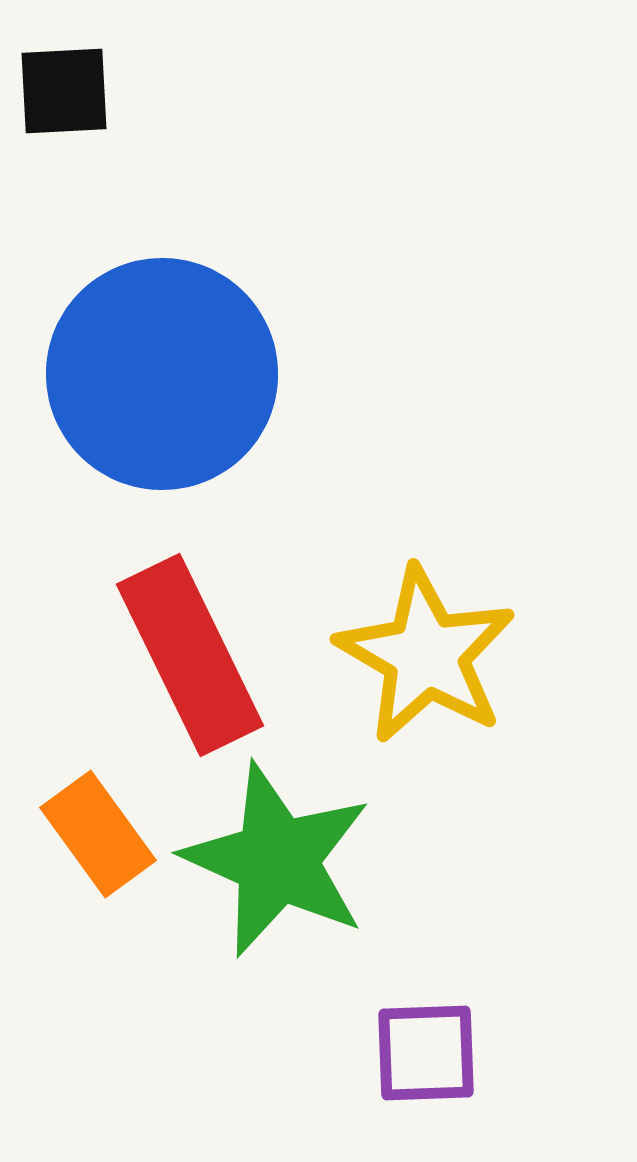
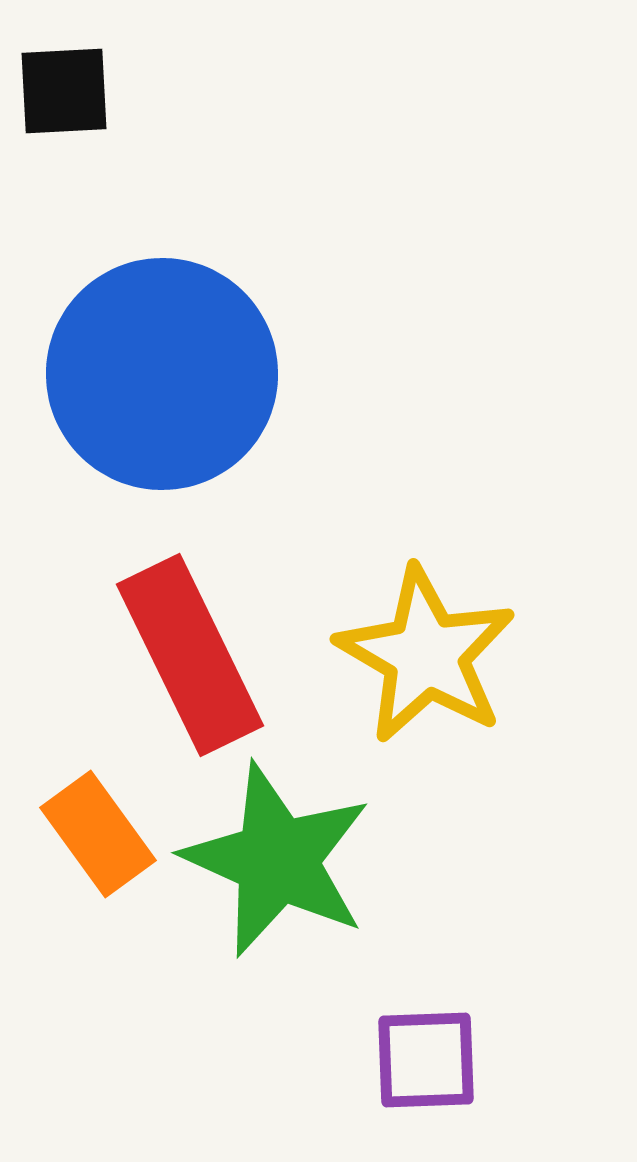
purple square: moved 7 px down
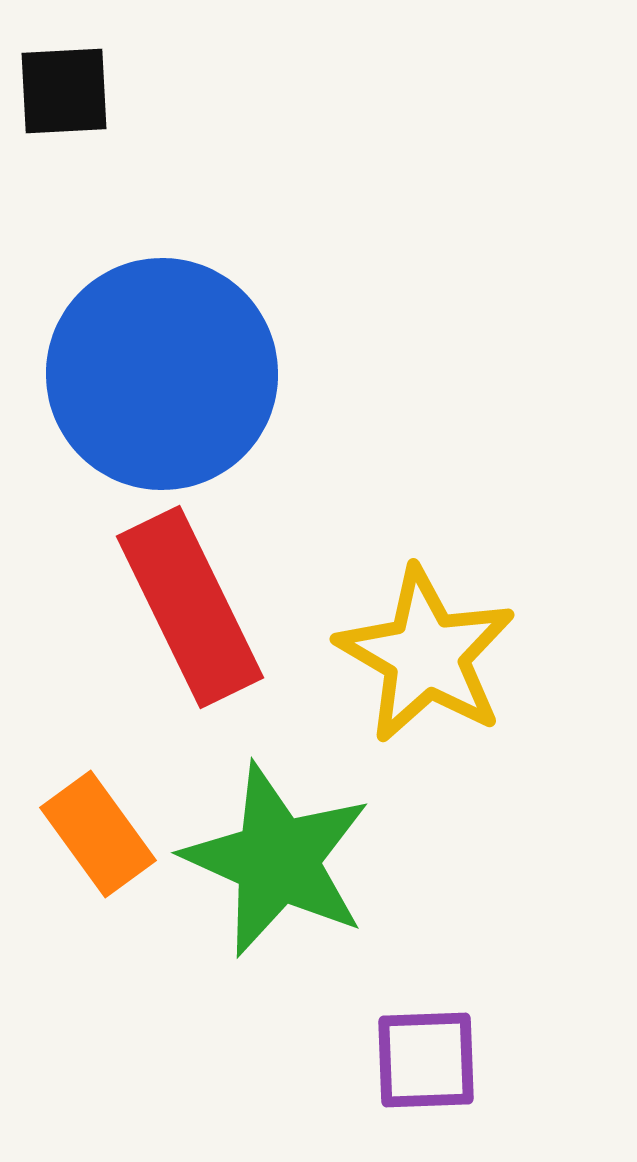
red rectangle: moved 48 px up
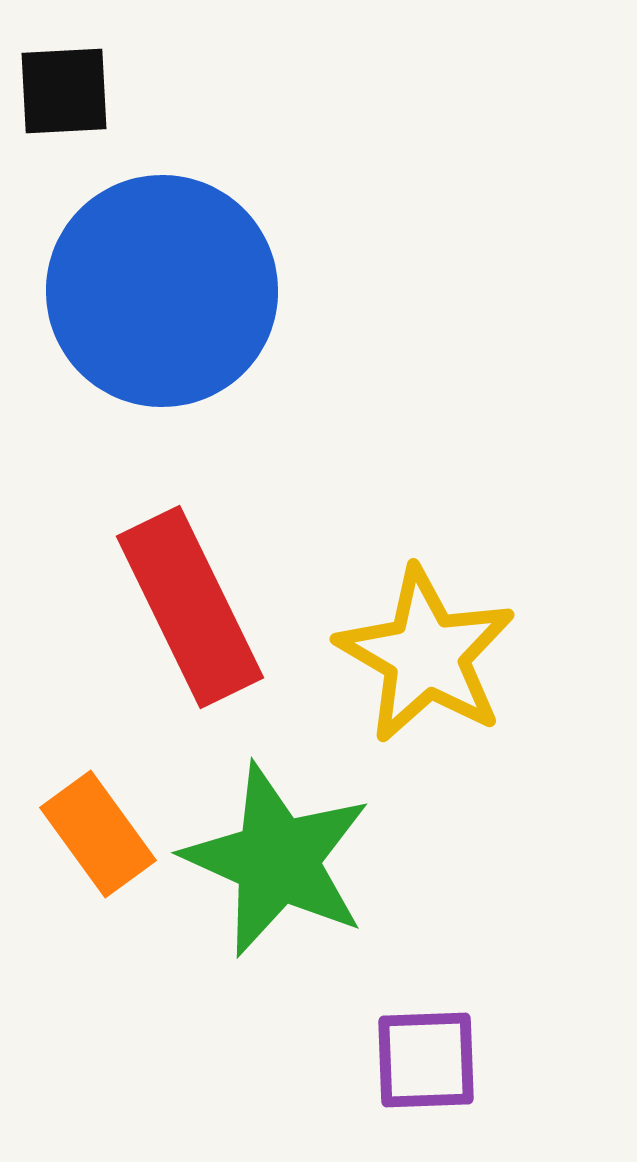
blue circle: moved 83 px up
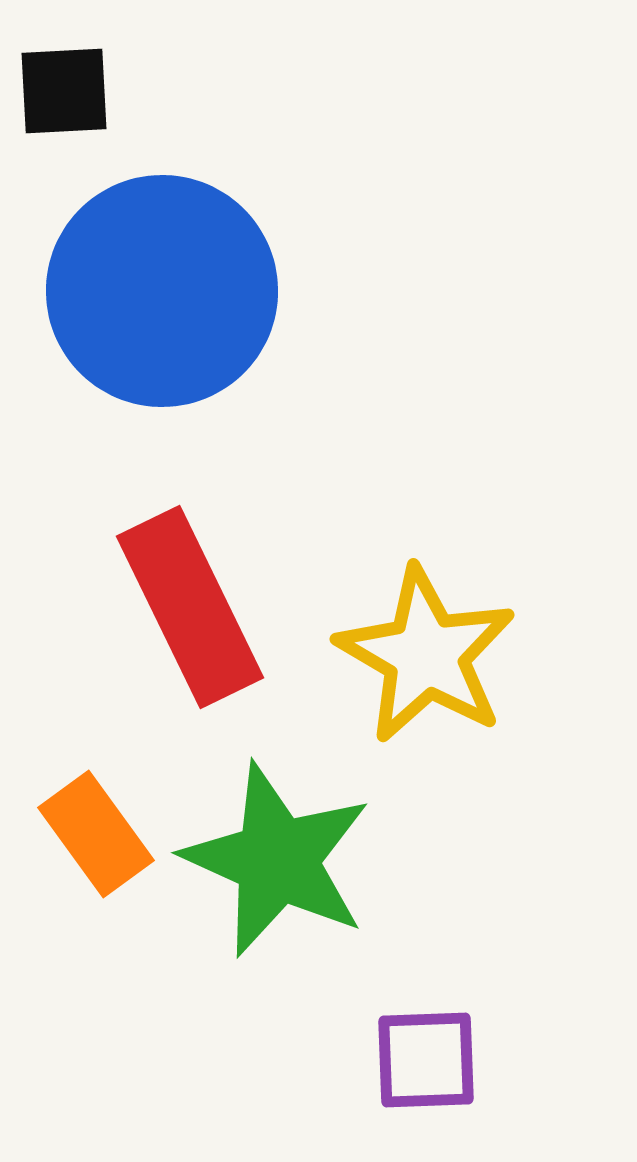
orange rectangle: moved 2 px left
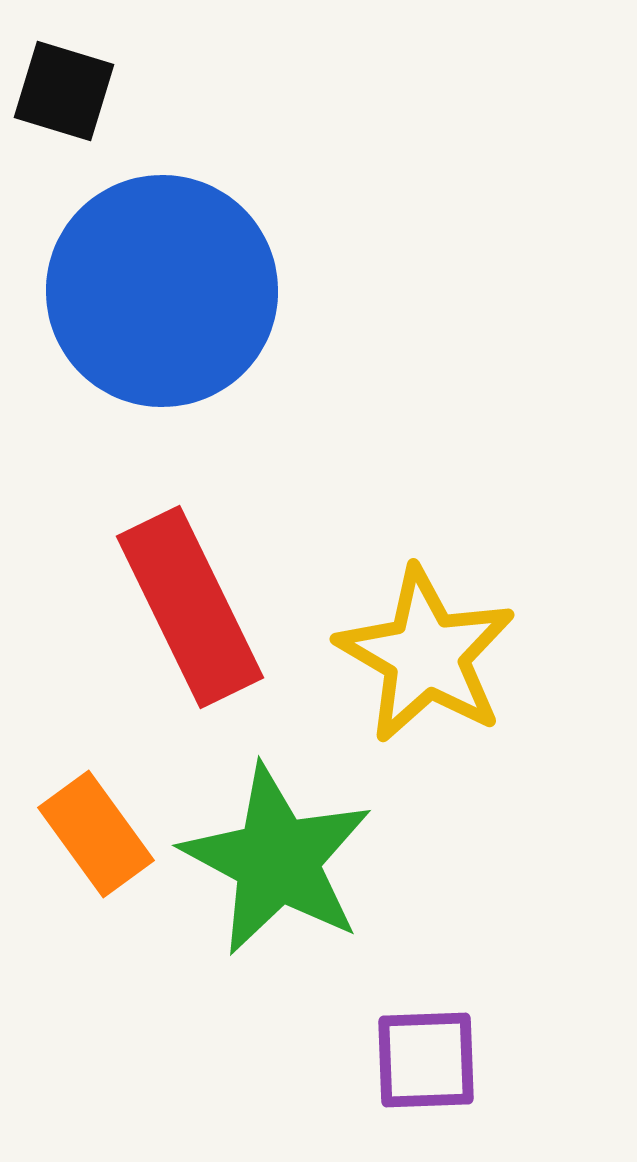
black square: rotated 20 degrees clockwise
green star: rotated 4 degrees clockwise
